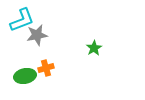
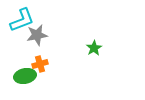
orange cross: moved 6 px left, 4 px up
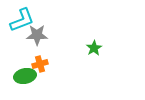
gray star: rotated 10 degrees clockwise
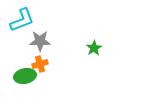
gray star: moved 3 px right, 6 px down
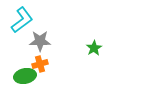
cyan L-shape: rotated 16 degrees counterclockwise
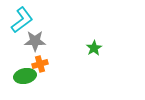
gray star: moved 5 px left
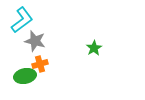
gray star: rotated 15 degrees clockwise
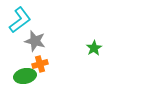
cyan L-shape: moved 2 px left
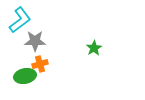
gray star: rotated 15 degrees counterclockwise
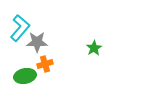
cyan L-shape: moved 8 px down; rotated 12 degrees counterclockwise
gray star: moved 2 px right, 1 px down
orange cross: moved 5 px right
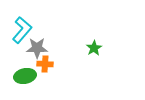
cyan L-shape: moved 2 px right, 2 px down
gray star: moved 6 px down
orange cross: rotated 21 degrees clockwise
